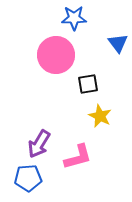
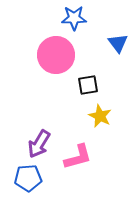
black square: moved 1 px down
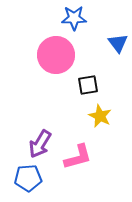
purple arrow: moved 1 px right
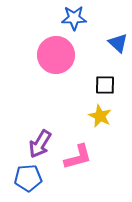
blue triangle: rotated 10 degrees counterclockwise
black square: moved 17 px right; rotated 10 degrees clockwise
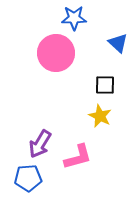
pink circle: moved 2 px up
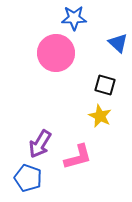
black square: rotated 15 degrees clockwise
blue pentagon: rotated 24 degrees clockwise
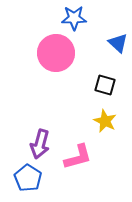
yellow star: moved 5 px right, 5 px down
purple arrow: rotated 16 degrees counterclockwise
blue pentagon: rotated 12 degrees clockwise
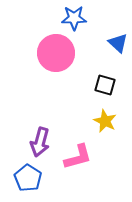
purple arrow: moved 2 px up
